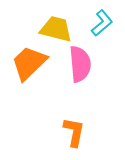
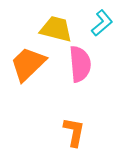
orange trapezoid: moved 1 px left, 1 px down
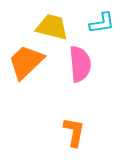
cyan L-shape: rotated 32 degrees clockwise
yellow trapezoid: moved 4 px left, 2 px up
orange trapezoid: moved 2 px left, 2 px up
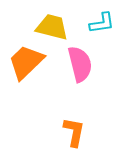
pink semicircle: rotated 9 degrees counterclockwise
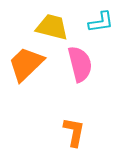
cyan L-shape: moved 1 px left, 1 px up
orange trapezoid: moved 2 px down
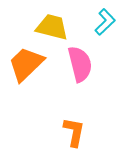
cyan L-shape: moved 4 px right; rotated 36 degrees counterclockwise
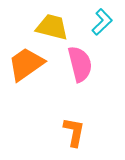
cyan L-shape: moved 3 px left
orange trapezoid: rotated 9 degrees clockwise
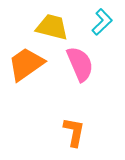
pink semicircle: rotated 9 degrees counterclockwise
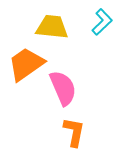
yellow trapezoid: rotated 8 degrees counterclockwise
pink semicircle: moved 17 px left, 24 px down
